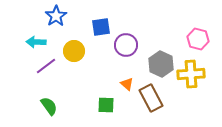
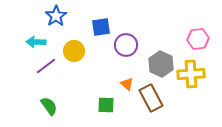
pink hexagon: rotated 20 degrees counterclockwise
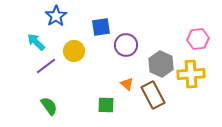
cyan arrow: rotated 42 degrees clockwise
brown rectangle: moved 2 px right, 3 px up
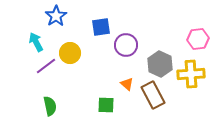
cyan arrow: rotated 18 degrees clockwise
yellow circle: moved 4 px left, 2 px down
gray hexagon: moved 1 px left
green semicircle: moved 1 px right; rotated 24 degrees clockwise
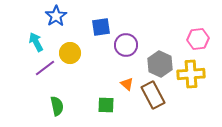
purple line: moved 1 px left, 2 px down
green semicircle: moved 7 px right
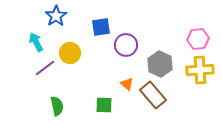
yellow cross: moved 9 px right, 4 px up
brown rectangle: rotated 12 degrees counterclockwise
green square: moved 2 px left
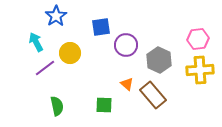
gray hexagon: moved 1 px left, 4 px up
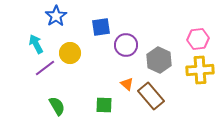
cyan arrow: moved 2 px down
brown rectangle: moved 2 px left, 1 px down
green semicircle: rotated 18 degrees counterclockwise
